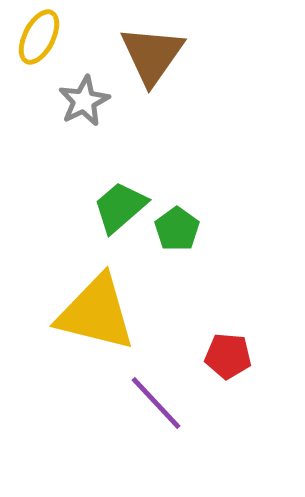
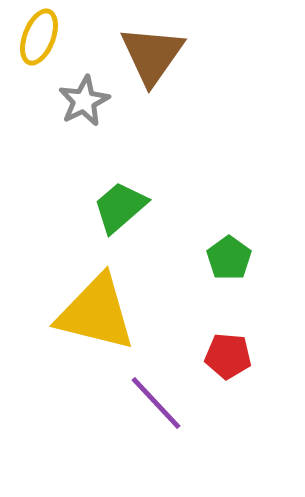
yellow ellipse: rotated 6 degrees counterclockwise
green pentagon: moved 52 px right, 29 px down
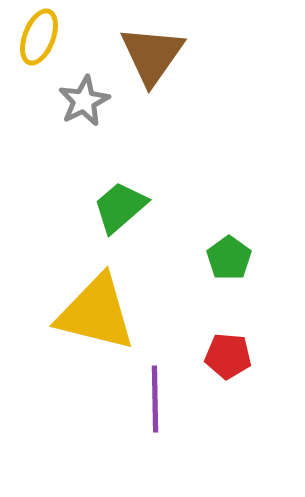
purple line: moved 1 px left, 4 px up; rotated 42 degrees clockwise
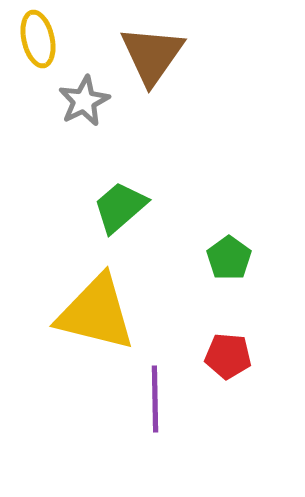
yellow ellipse: moved 1 px left, 2 px down; rotated 34 degrees counterclockwise
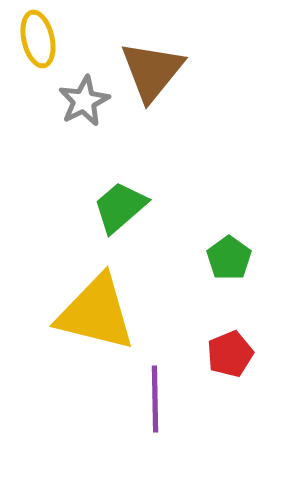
brown triangle: moved 16 px down; rotated 4 degrees clockwise
red pentagon: moved 2 px right, 2 px up; rotated 27 degrees counterclockwise
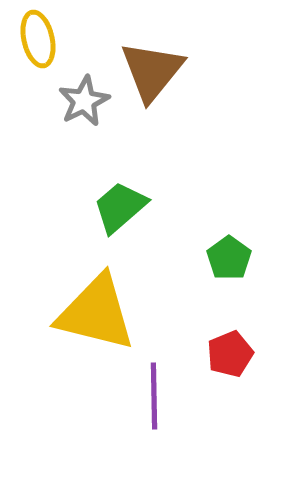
purple line: moved 1 px left, 3 px up
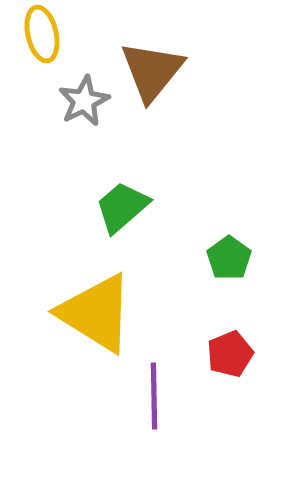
yellow ellipse: moved 4 px right, 5 px up
green trapezoid: moved 2 px right
yellow triangle: rotated 18 degrees clockwise
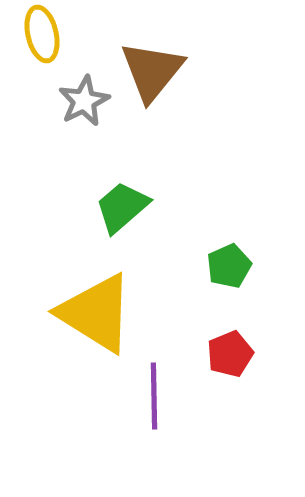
green pentagon: moved 8 px down; rotated 12 degrees clockwise
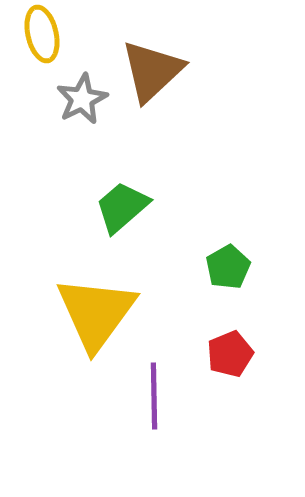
brown triangle: rotated 8 degrees clockwise
gray star: moved 2 px left, 2 px up
green pentagon: moved 1 px left, 1 px down; rotated 6 degrees counterclockwise
yellow triangle: rotated 34 degrees clockwise
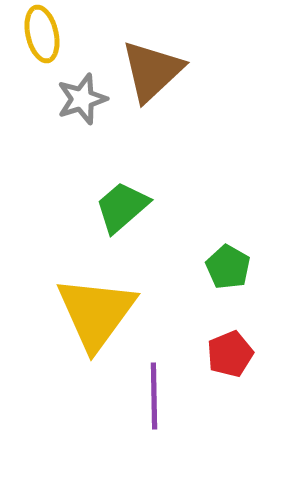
gray star: rotated 9 degrees clockwise
green pentagon: rotated 12 degrees counterclockwise
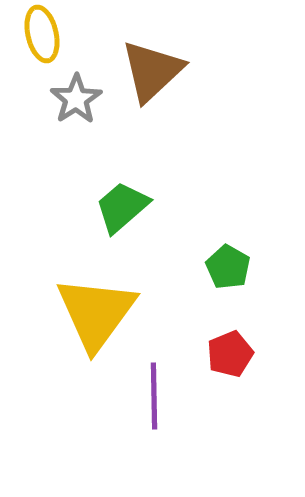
gray star: moved 6 px left; rotated 15 degrees counterclockwise
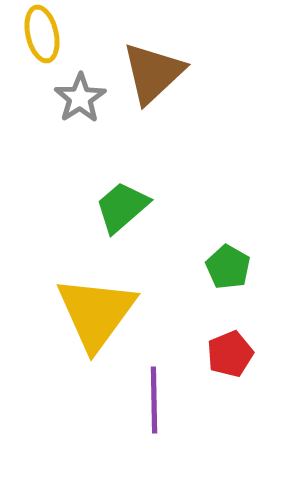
brown triangle: moved 1 px right, 2 px down
gray star: moved 4 px right, 1 px up
purple line: moved 4 px down
